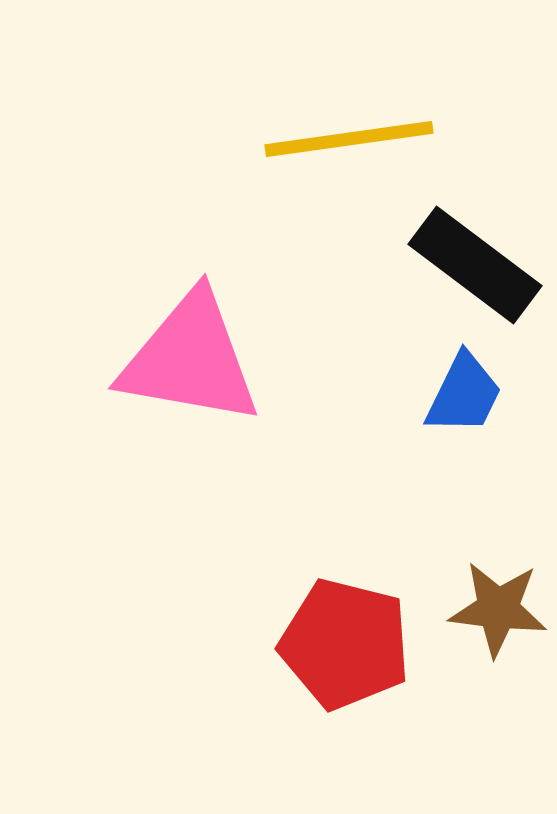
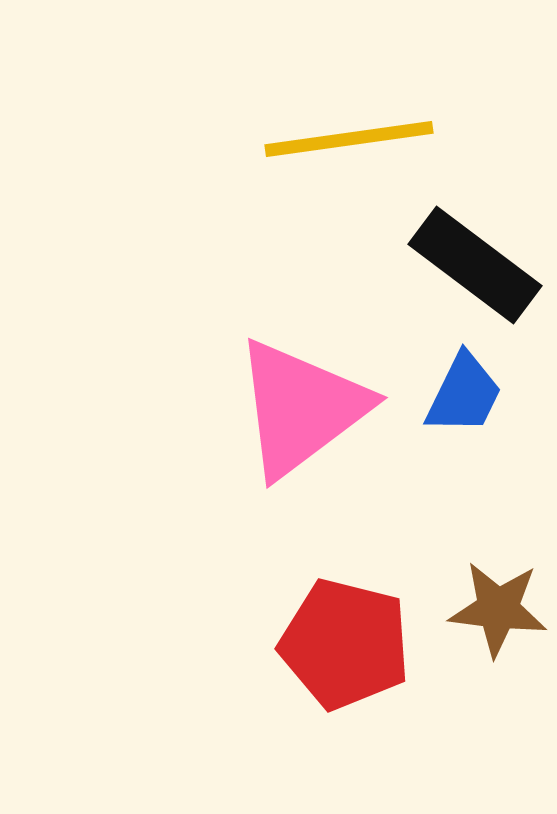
pink triangle: moved 111 px right, 49 px down; rotated 47 degrees counterclockwise
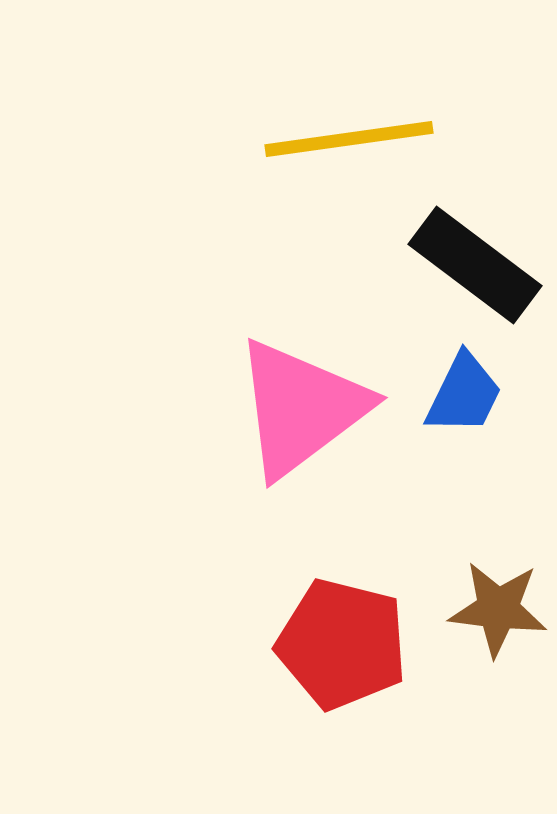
red pentagon: moved 3 px left
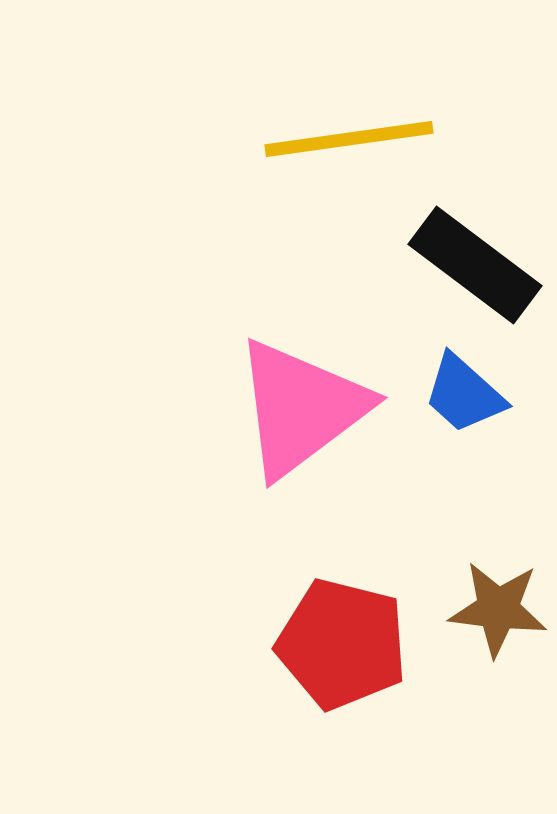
blue trapezoid: rotated 106 degrees clockwise
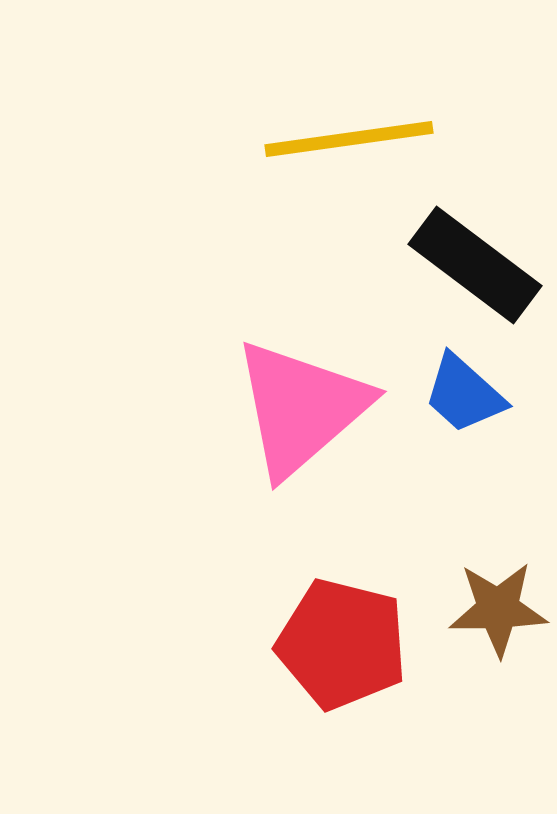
pink triangle: rotated 4 degrees counterclockwise
brown star: rotated 8 degrees counterclockwise
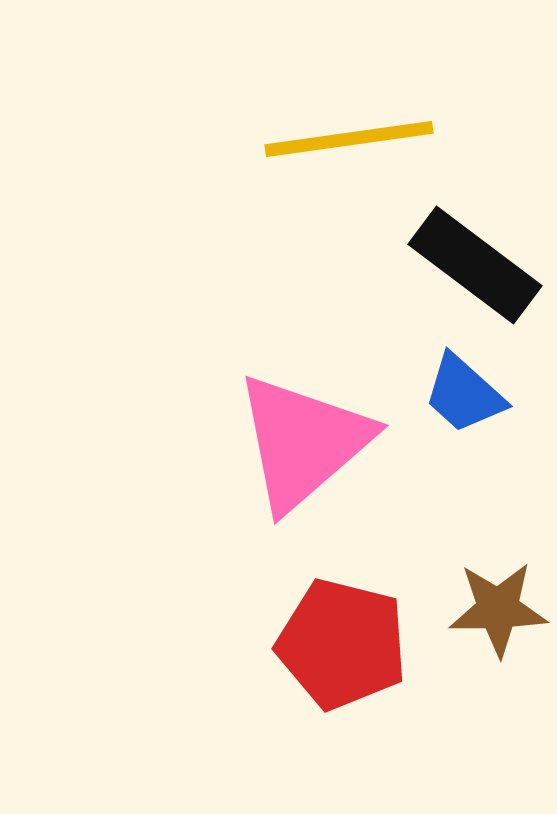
pink triangle: moved 2 px right, 34 px down
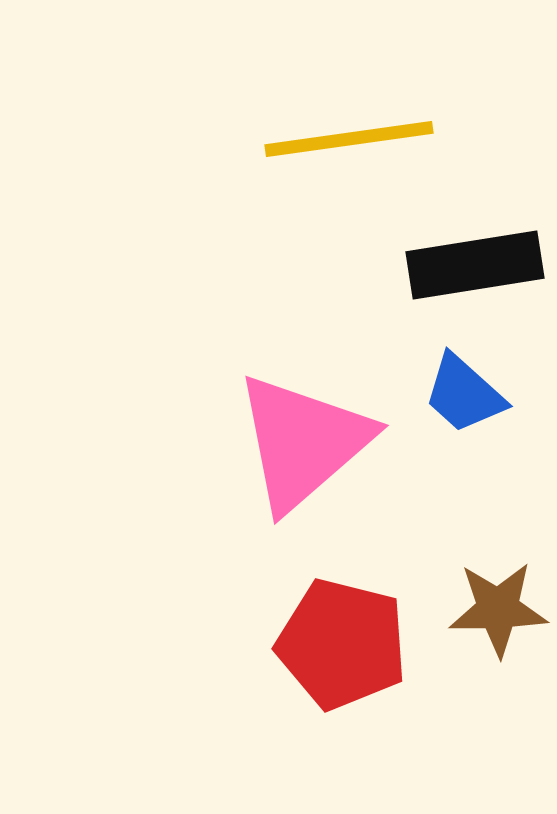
black rectangle: rotated 46 degrees counterclockwise
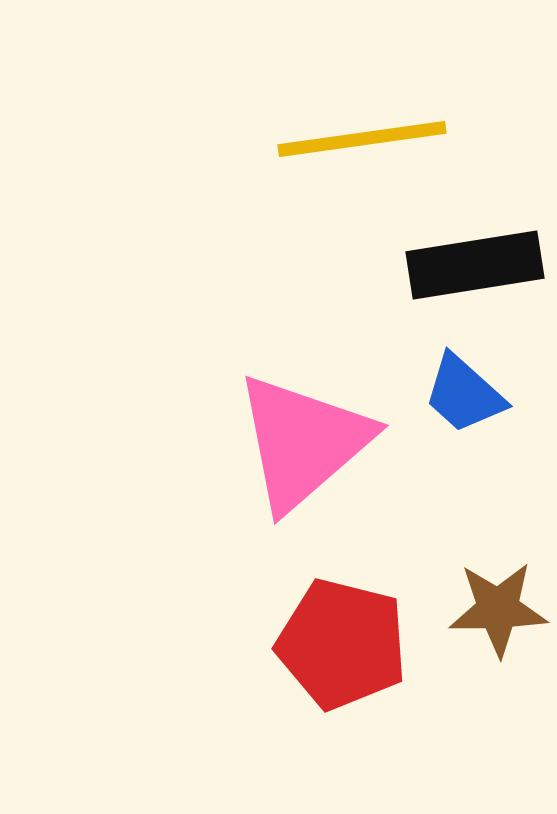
yellow line: moved 13 px right
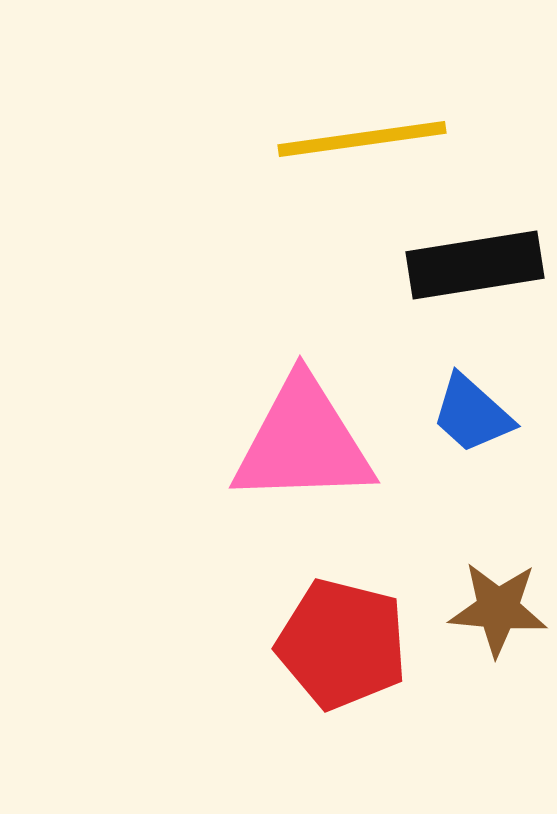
blue trapezoid: moved 8 px right, 20 px down
pink triangle: rotated 39 degrees clockwise
brown star: rotated 6 degrees clockwise
